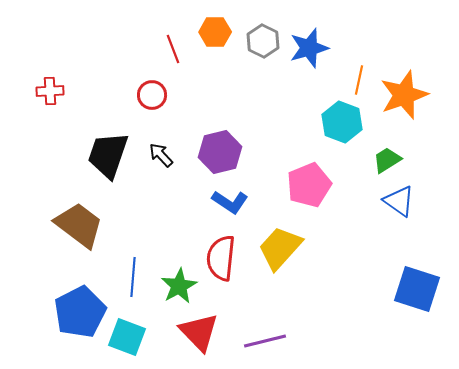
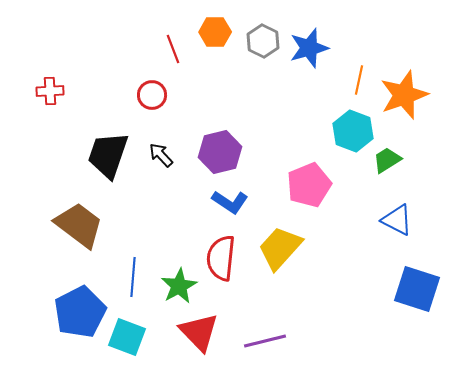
cyan hexagon: moved 11 px right, 9 px down
blue triangle: moved 2 px left, 19 px down; rotated 8 degrees counterclockwise
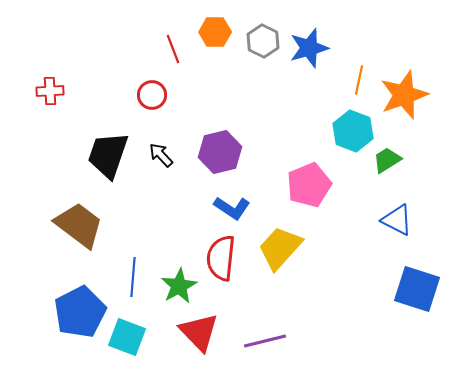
blue L-shape: moved 2 px right, 6 px down
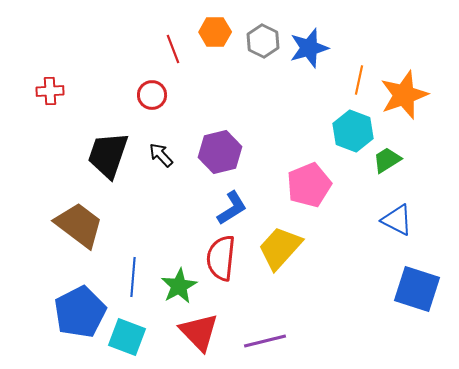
blue L-shape: rotated 66 degrees counterclockwise
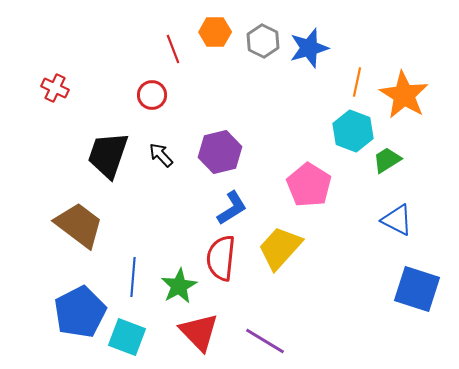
orange line: moved 2 px left, 2 px down
red cross: moved 5 px right, 3 px up; rotated 28 degrees clockwise
orange star: rotated 21 degrees counterclockwise
pink pentagon: rotated 18 degrees counterclockwise
purple line: rotated 45 degrees clockwise
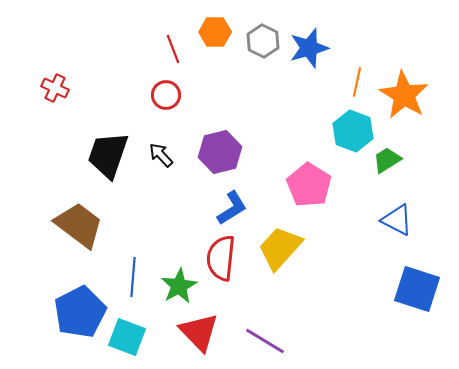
red circle: moved 14 px right
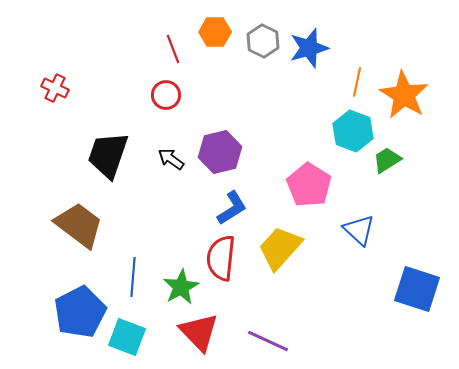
black arrow: moved 10 px right, 4 px down; rotated 12 degrees counterclockwise
blue triangle: moved 38 px left, 10 px down; rotated 16 degrees clockwise
green star: moved 2 px right, 1 px down
purple line: moved 3 px right; rotated 6 degrees counterclockwise
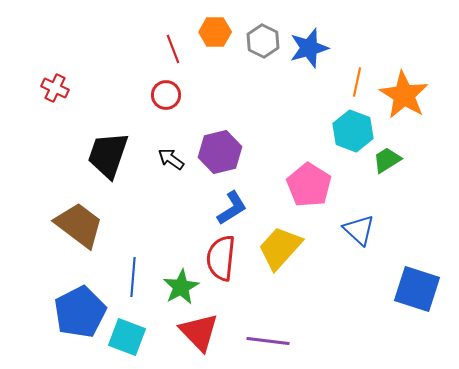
purple line: rotated 18 degrees counterclockwise
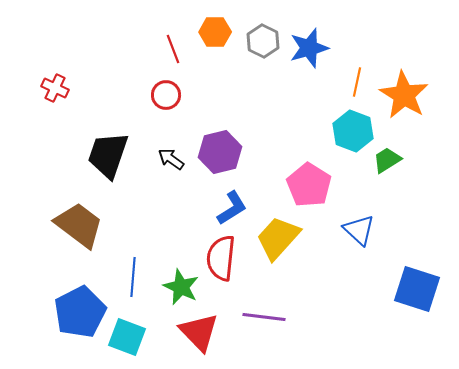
yellow trapezoid: moved 2 px left, 10 px up
green star: rotated 18 degrees counterclockwise
purple line: moved 4 px left, 24 px up
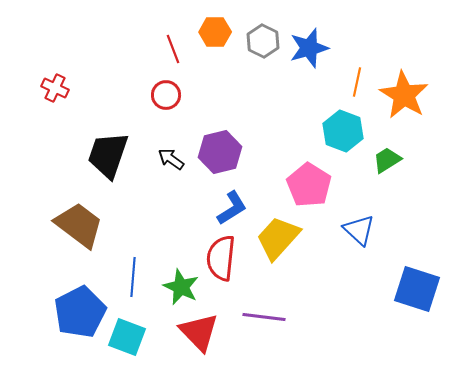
cyan hexagon: moved 10 px left
